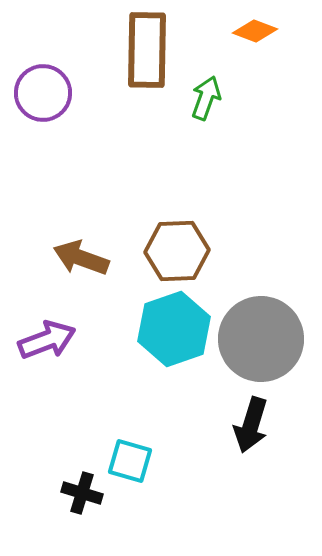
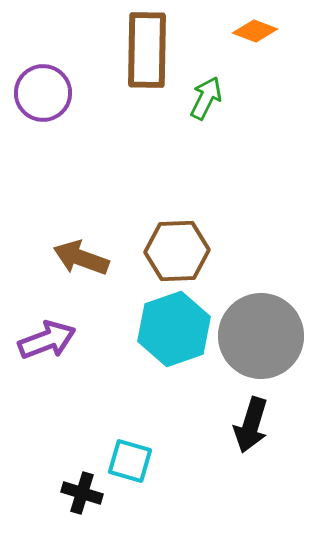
green arrow: rotated 6 degrees clockwise
gray circle: moved 3 px up
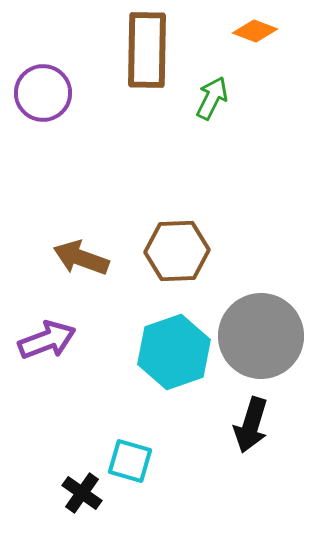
green arrow: moved 6 px right
cyan hexagon: moved 23 px down
black cross: rotated 18 degrees clockwise
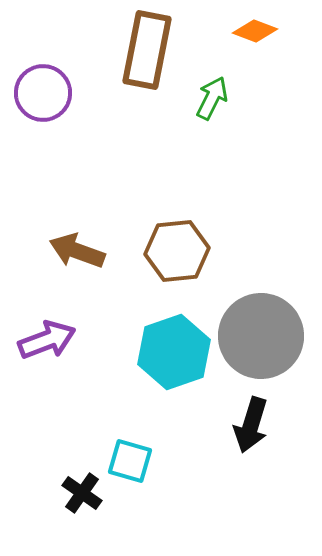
brown rectangle: rotated 10 degrees clockwise
brown hexagon: rotated 4 degrees counterclockwise
brown arrow: moved 4 px left, 7 px up
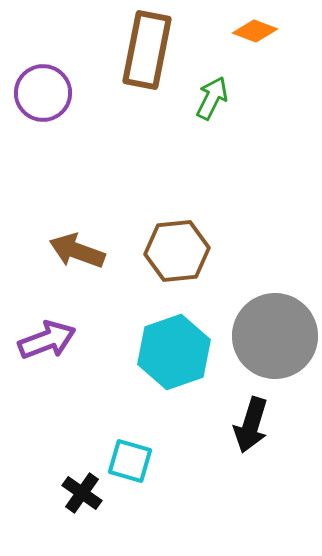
gray circle: moved 14 px right
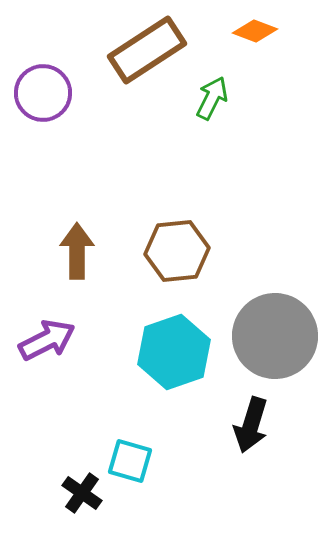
brown rectangle: rotated 46 degrees clockwise
brown arrow: rotated 70 degrees clockwise
purple arrow: rotated 6 degrees counterclockwise
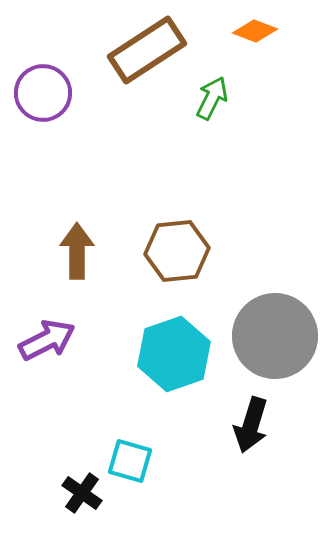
cyan hexagon: moved 2 px down
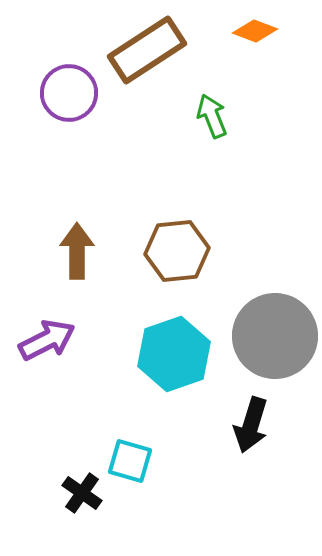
purple circle: moved 26 px right
green arrow: moved 18 px down; rotated 48 degrees counterclockwise
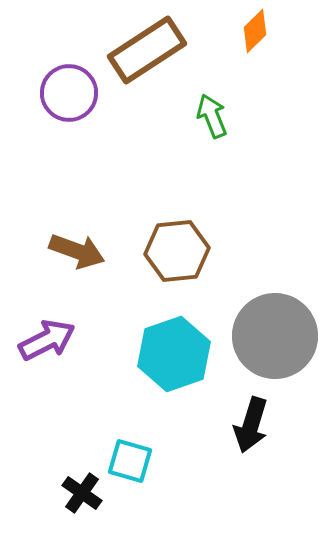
orange diamond: rotated 66 degrees counterclockwise
brown arrow: rotated 110 degrees clockwise
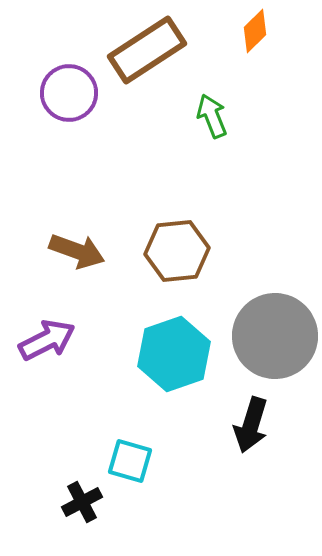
black cross: moved 9 px down; rotated 27 degrees clockwise
